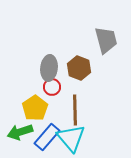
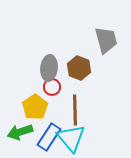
yellow pentagon: moved 1 px up
blue rectangle: moved 2 px right; rotated 8 degrees counterclockwise
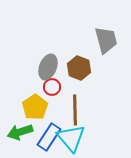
gray ellipse: moved 1 px left, 1 px up; rotated 15 degrees clockwise
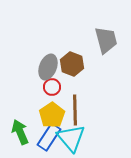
brown hexagon: moved 7 px left, 4 px up
yellow pentagon: moved 17 px right, 8 px down
green arrow: rotated 85 degrees clockwise
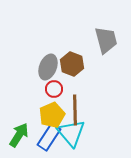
red circle: moved 2 px right, 2 px down
yellow pentagon: rotated 10 degrees clockwise
green arrow: moved 1 px left, 3 px down; rotated 55 degrees clockwise
cyan triangle: moved 5 px up
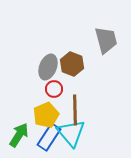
yellow pentagon: moved 6 px left
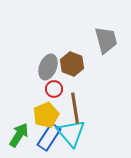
brown line: moved 2 px up; rotated 8 degrees counterclockwise
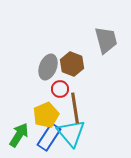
red circle: moved 6 px right
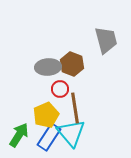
gray ellipse: rotated 65 degrees clockwise
